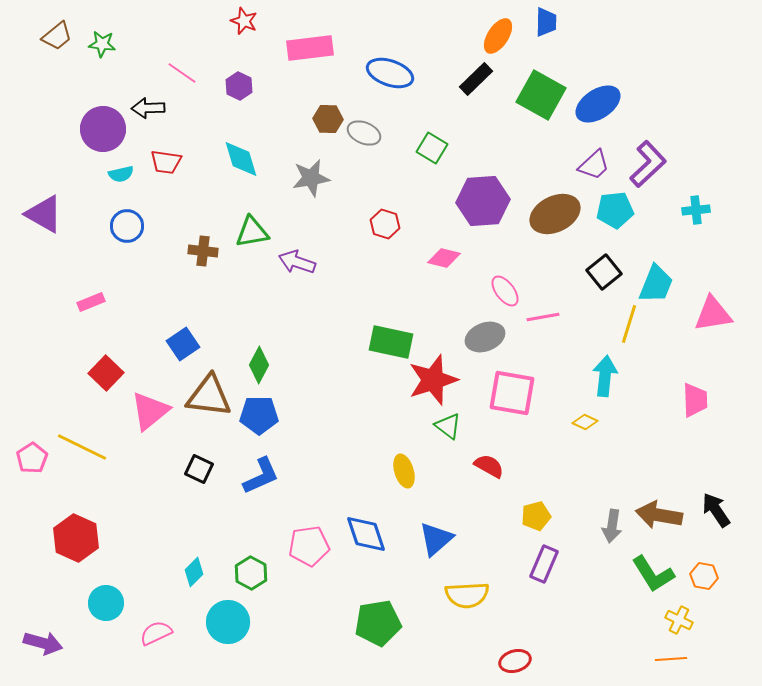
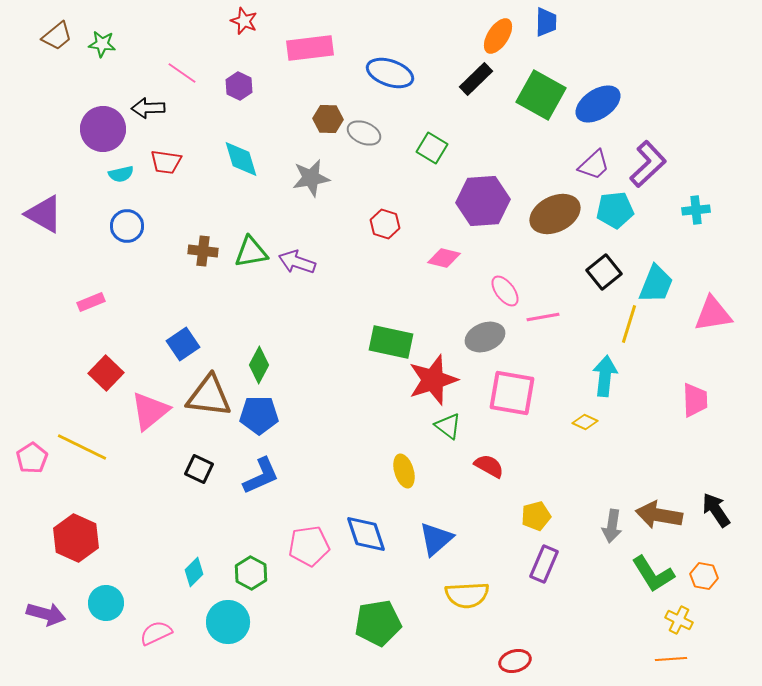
green triangle at (252, 232): moved 1 px left, 20 px down
purple arrow at (43, 643): moved 3 px right, 29 px up
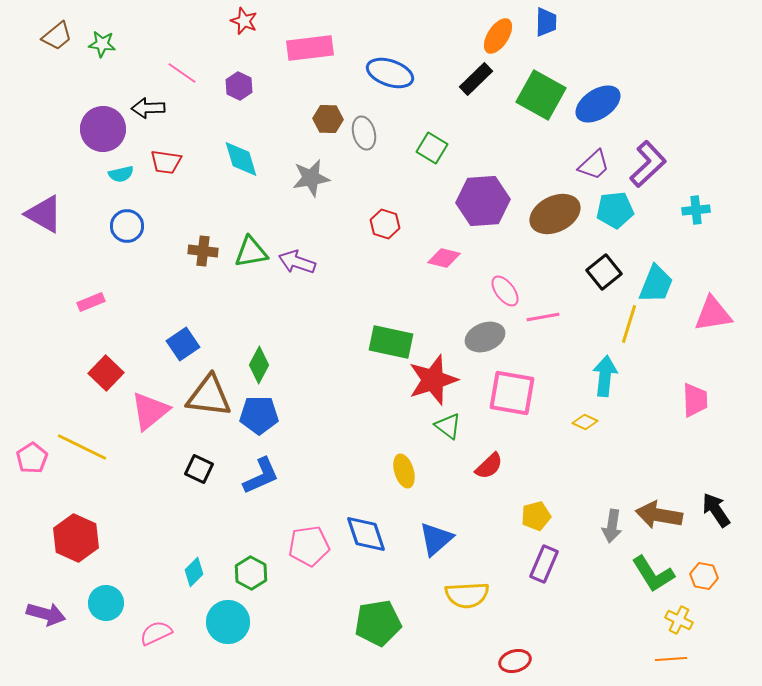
gray ellipse at (364, 133): rotated 52 degrees clockwise
red semicircle at (489, 466): rotated 108 degrees clockwise
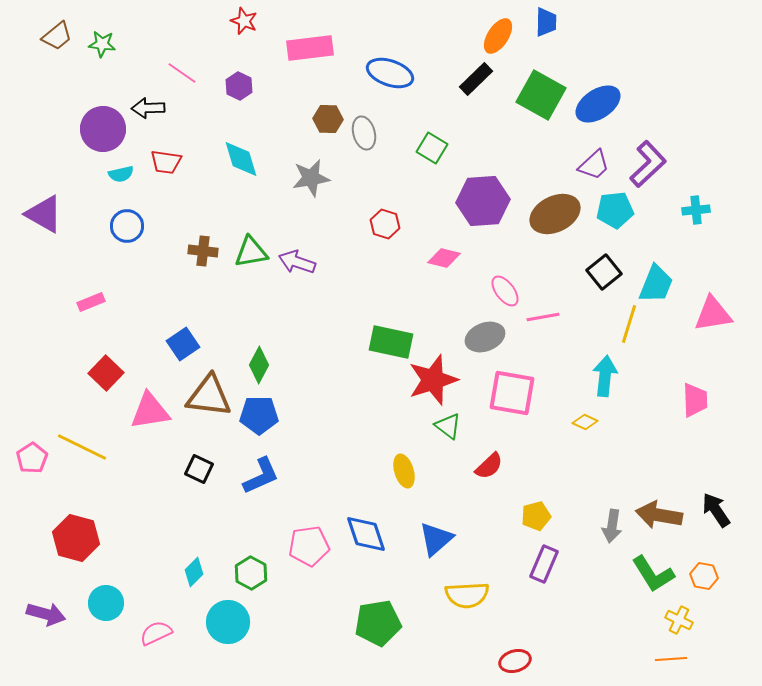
pink triangle at (150, 411): rotated 30 degrees clockwise
red hexagon at (76, 538): rotated 9 degrees counterclockwise
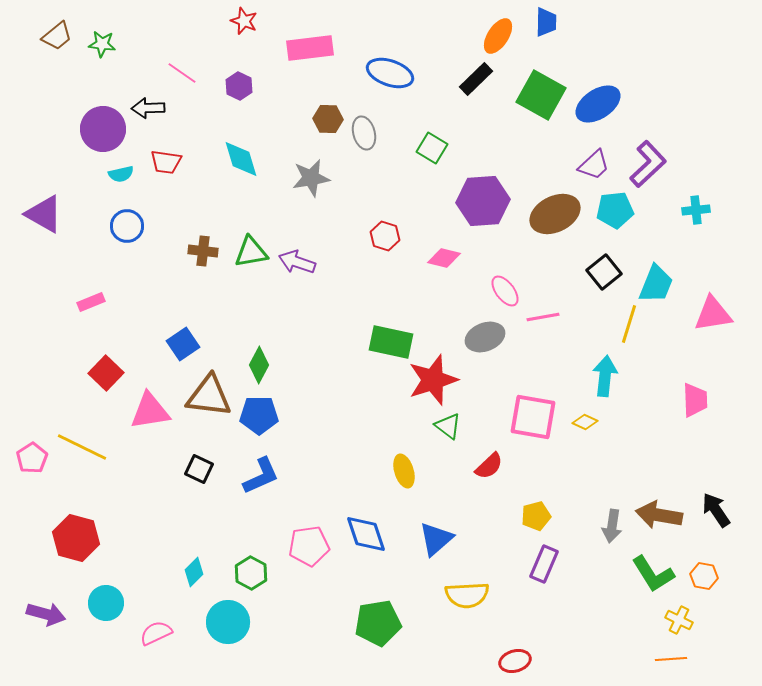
red hexagon at (385, 224): moved 12 px down
pink square at (512, 393): moved 21 px right, 24 px down
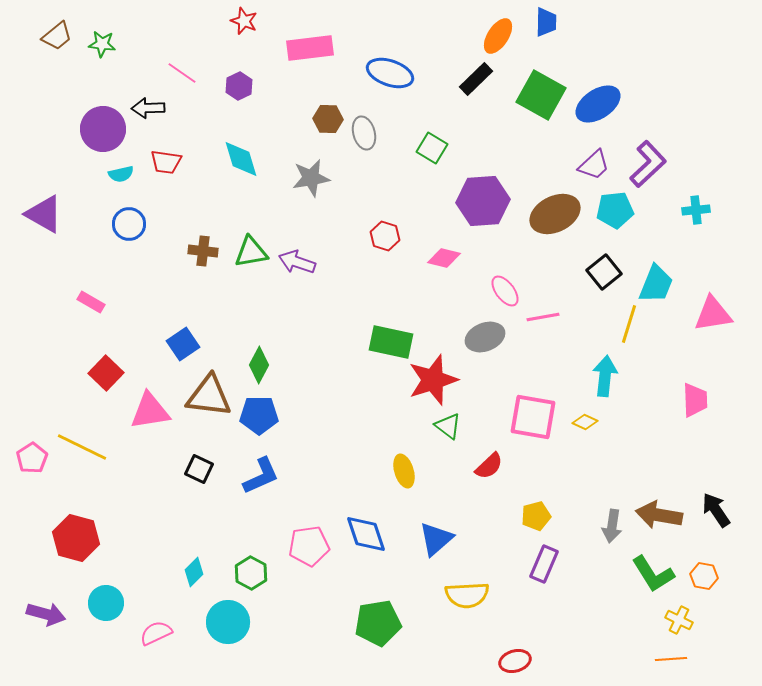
purple hexagon at (239, 86): rotated 8 degrees clockwise
blue circle at (127, 226): moved 2 px right, 2 px up
pink rectangle at (91, 302): rotated 52 degrees clockwise
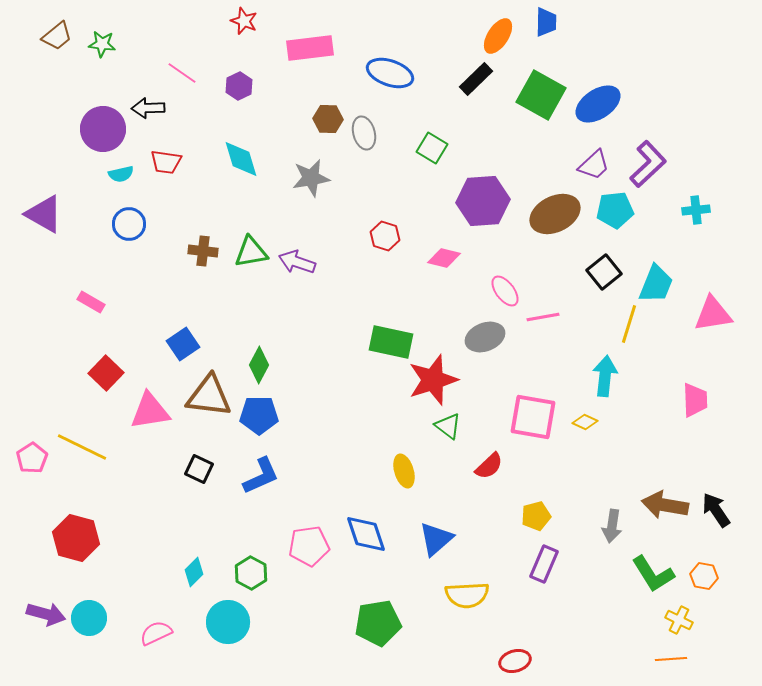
brown arrow at (659, 515): moved 6 px right, 10 px up
cyan circle at (106, 603): moved 17 px left, 15 px down
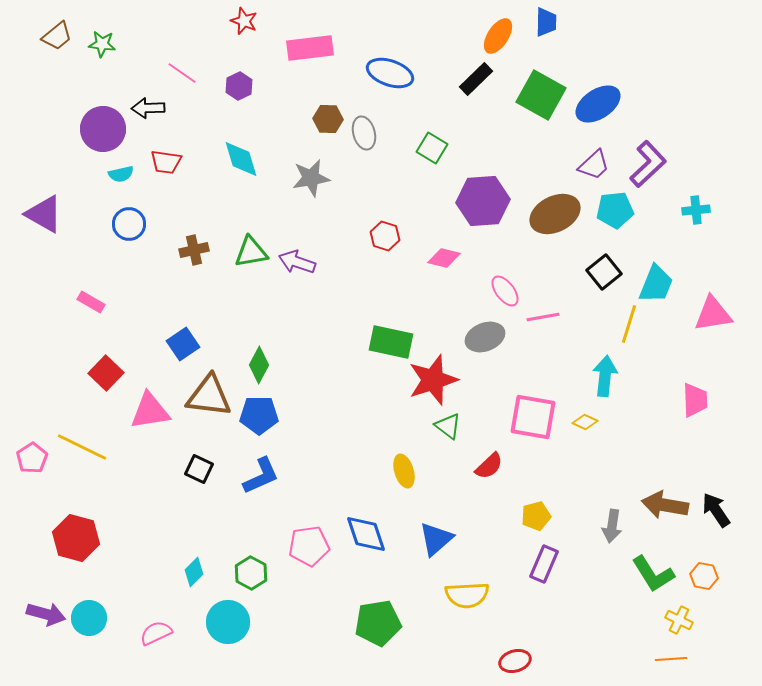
brown cross at (203, 251): moved 9 px left, 1 px up; rotated 20 degrees counterclockwise
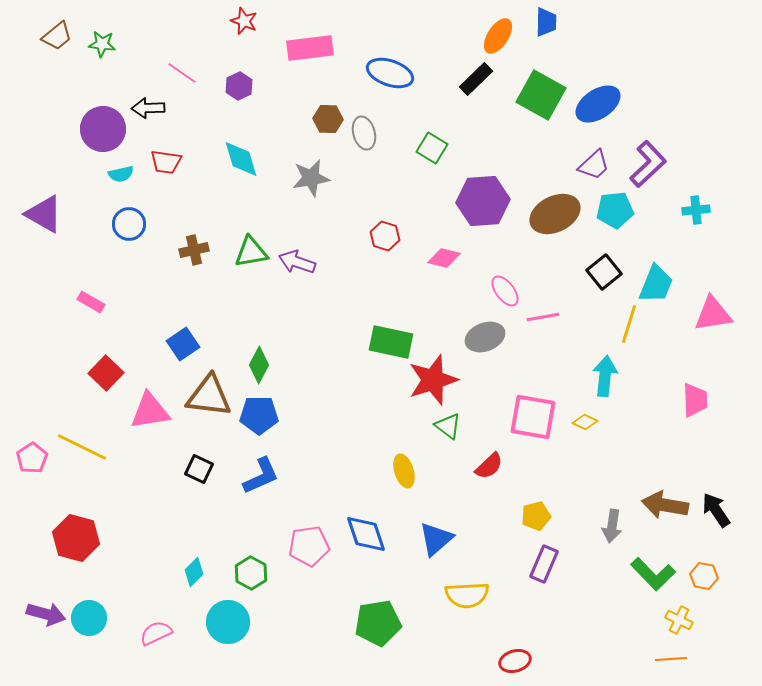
green L-shape at (653, 574): rotated 12 degrees counterclockwise
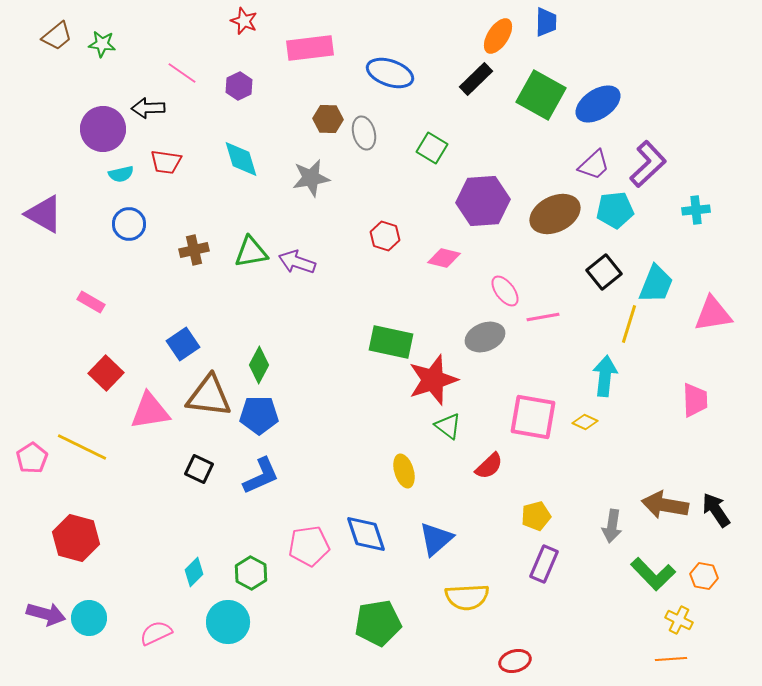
yellow semicircle at (467, 595): moved 2 px down
